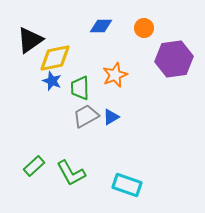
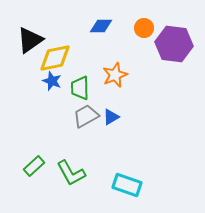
purple hexagon: moved 15 px up; rotated 15 degrees clockwise
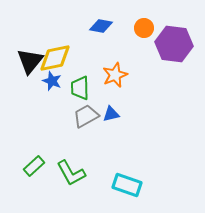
blue diamond: rotated 10 degrees clockwise
black triangle: moved 21 px down; rotated 16 degrees counterclockwise
blue triangle: moved 3 px up; rotated 18 degrees clockwise
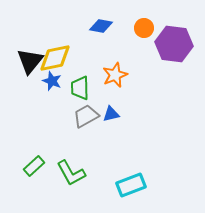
cyan rectangle: moved 4 px right; rotated 40 degrees counterclockwise
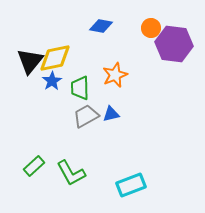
orange circle: moved 7 px right
blue star: rotated 18 degrees clockwise
